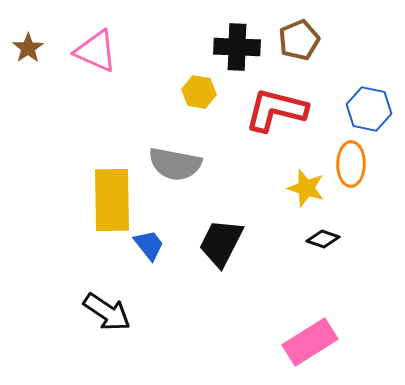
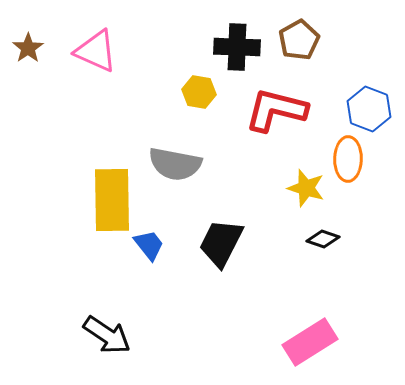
brown pentagon: rotated 6 degrees counterclockwise
blue hexagon: rotated 9 degrees clockwise
orange ellipse: moved 3 px left, 5 px up
black arrow: moved 23 px down
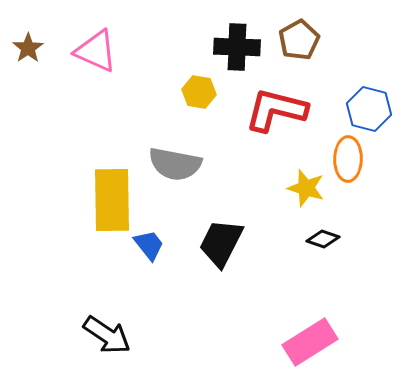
blue hexagon: rotated 6 degrees counterclockwise
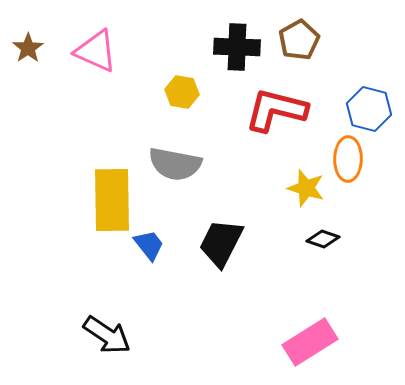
yellow hexagon: moved 17 px left
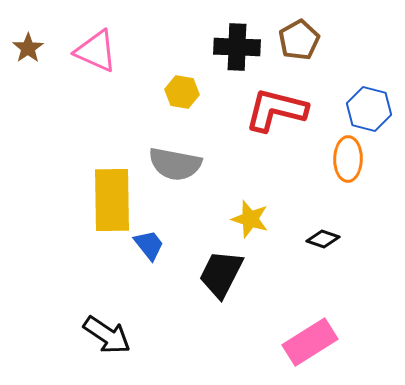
yellow star: moved 56 px left, 31 px down
black trapezoid: moved 31 px down
